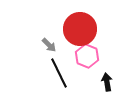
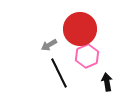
gray arrow: rotated 105 degrees clockwise
pink hexagon: rotated 15 degrees clockwise
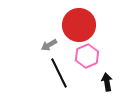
red circle: moved 1 px left, 4 px up
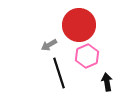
black line: rotated 8 degrees clockwise
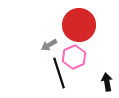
pink hexagon: moved 13 px left, 1 px down
